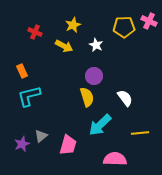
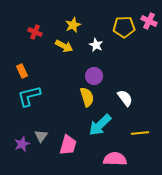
gray triangle: rotated 16 degrees counterclockwise
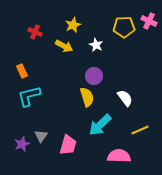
yellow line: moved 3 px up; rotated 18 degrees counterclockwise
pink semicircle: moved 4 px right, 3 px up
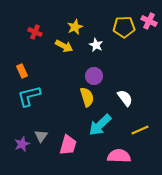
yellow star: moved 2 px right, 2 px down
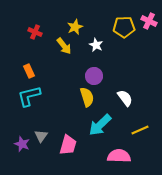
yellow arrow: rotated 24 degrees clockwise
orange rectangle: moved 7 px right
purple star: rotated 28 degrees counterclockwise
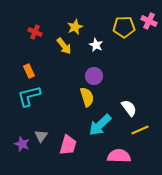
white semicircle: moved 4 px right, 10 px down
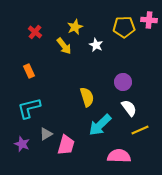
pink cross: moved 1 px up; rotated 21 degrees counterclockwise
red cross: rotated 16 degrees clockwise
purple circle: moved 29 px right, 6 px down
cyan L-shape: moved 12 px down
gray triangle: moved 5 px right, 2 px up; rotated 24 degrees clockwise
pink trapezoid: moved 2 px left
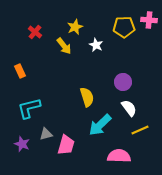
orange rectangle: moved 9 px left
gray triangle: rotated 16 degrees clockwise
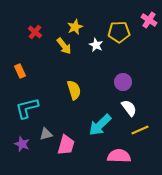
pink cross: rotated 28 degrees clockwise
yellow pentagon: moved 5 px left, 5 px down
yellow semicircle: moved 13 px left, 7 px up
cyan L-shape: moved 2 px left
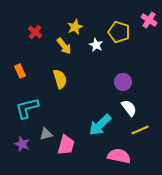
yellow pentagon: rotated 20 degrees clockwise
yellow semicircle: moved 14 px left, 11 px up
pink semicircle: rotated 10 degrees clockwise
